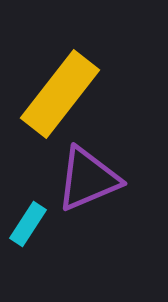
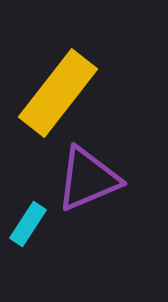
yellow rectangle: moved 2 px left, 1 px up
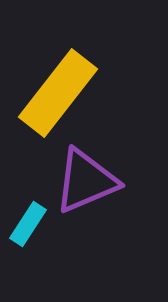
purple triangle: moved 2 px left, 2 px down
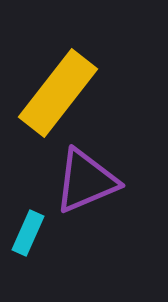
cyan rectangle: moved 9 px down; rotated 9 degrees counterclockwise
